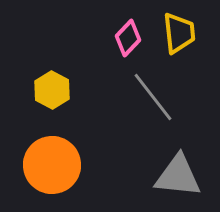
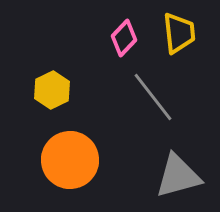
pink diamond: moved 4 px left
yellow hexagon: rotated 6 degrees clockwise
orange circle: moved 18 px right, 5 px up
gray triangle: rotated 21 degrees counterclockwise
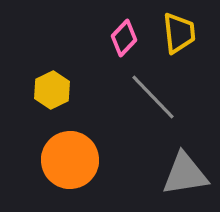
gray line: rotated 6 degrees counterclockwise
gray triangle: moved 7 px right, 2 px up; rotated 6 degrees clockwise
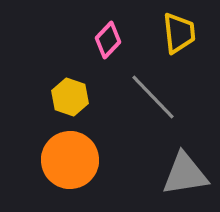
pink diamond: moved 16 px left, 2 px down
yellow hexagon: moved 18 px right, 7 px down; rotated 15 degrees counterclockwise
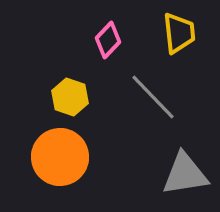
orange circle: moved 10 px left, 3 px up
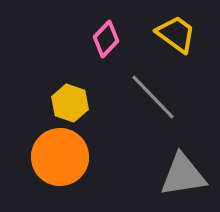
yellow trapezoid: moved 3 px left, 1 px down; rotated 48 degrees counterclockwise
pink diamond: moved 2 px left, 1 px up
yellow hexagon: moved 6 px down
gray triangle: moved 2 px left, 1 px down
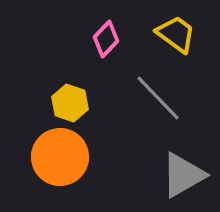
gray line: moved 5 px right, 1 px down
gray triangle: rotated 21 degrees counterclockwise
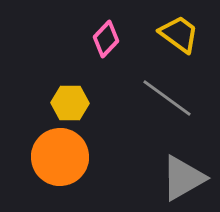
yellow trapezoid: moved 3 px right
gray line: moved 9 px right; rotated 10 degrees counterclockwise
yellow hexagon: rotated 18 degrees counterclockwise
gray triangle: moved 3 px down
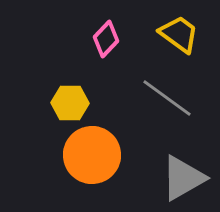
orange circle: moved 32 px right, 2 px up
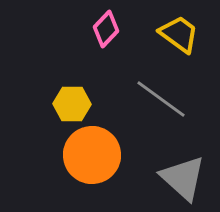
pink diamond: moved 10 px up
gray line: moved 6 px left, 1 px down
yellow hexagon: moved 2 px right, 1 px down
gray triangle: rotated 48 degrees counterclockwise
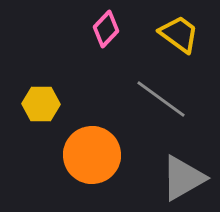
yellow hexagon: moved 31 px left
gray triangle: rotated 48 degrees clockwise
